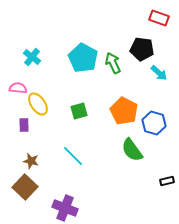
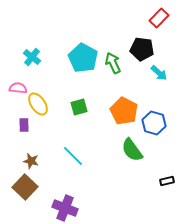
red rectangle: rotated 66 degrees counterclockwise
green square: moved 4 px up
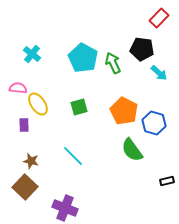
cyan cross: moved 3 px up
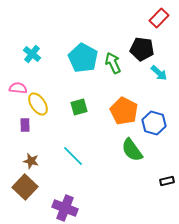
purple rectangle: moved 1 px right
